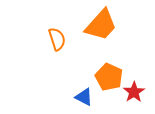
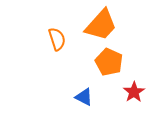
orange pentagon: moved 15 px up
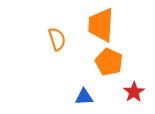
orange trapezoid: rotated 141 degrees clockwise
blue triangle: rotated 30 degrees counterclockwise
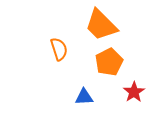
orange trapezoid: rotated 48 degrees counterclockwise
orange semicircle: moved 2 px right, 10 px down
orange pentagon: rotated 20 degrees clockwise
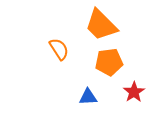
orange semicircle: rotated 15 degrees counterclockwise
orange pentagon: rotated 20 degrees clockwise
blue triangle: moved 4 px right
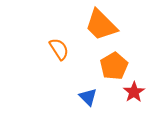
orange pentagon: moved 5 px right, 4 px down; rotated 24 degrees counterclockwise
blue triangle: rotated 48 degrees clockwise
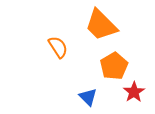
orange semicircle: moved 1 px left, 2 px up
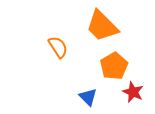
orange trapezoid: moved 1 px right, 1 px down
red star: moved 1 px left; rotated 15 degrees counterclockwise
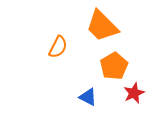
orange semicircle: rotated 60 degrees clockwise
red star: moved 1 px right, 1 px down; rotated 25 degrees clockwise
blue triangle: rotated 18 degrees counterclockwise
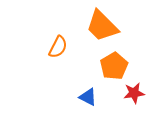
red star: rotated 15 degrees clockwise
